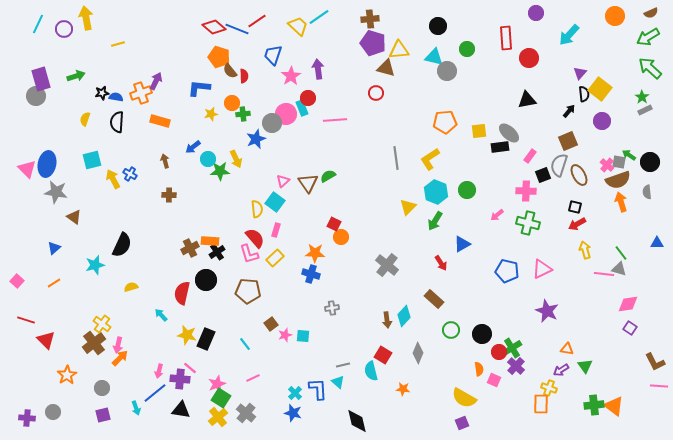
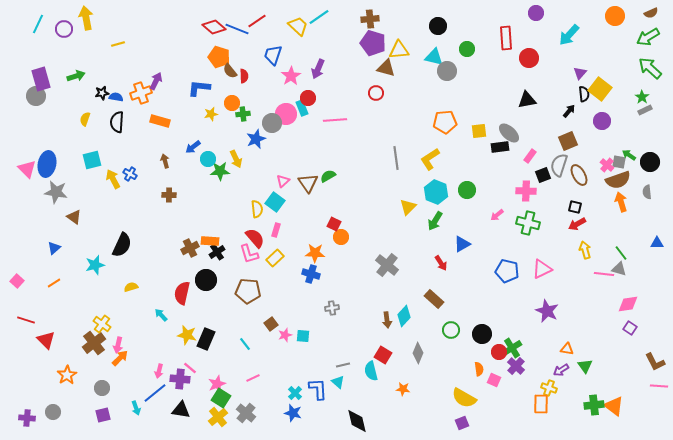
purple arrow at (318, 69): rotated 150 degrees counterclockwise
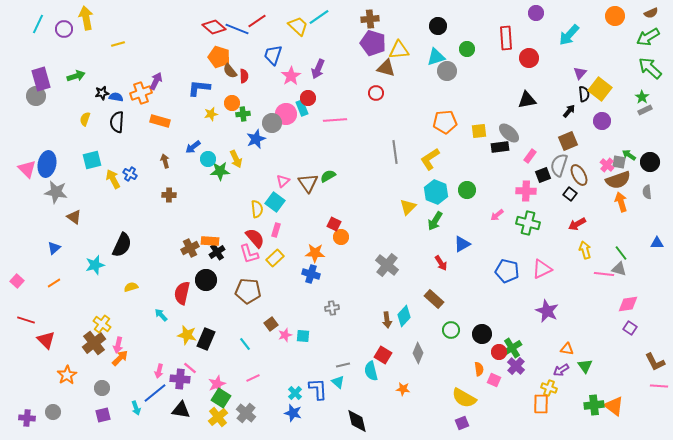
cyan triangle at (434, 57): moved 2 px right; rotated 30 degrees counterclockwise
gray line at (396, 158): moved 1 px left, 6 px up
black square at (575, 207): moved 5 px left, 13 px up; rotated 24 degrees clockwise
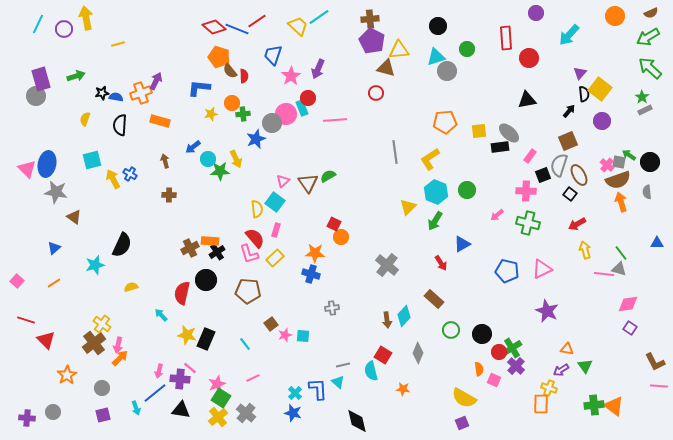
purple pentagon at (373, 43): moved 1 px left, 2 px up; rotated 10 degrees clockwise
black semicircle at (117, 122): moved 3 px right, 3 px down
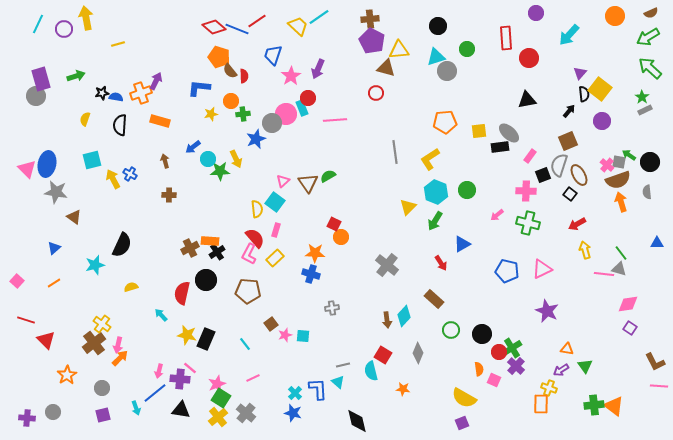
orange circle at (232, 103): moved 1 px left, 2 px up
pink L-shape at (249, 254): rotated 45 degrees clockwise
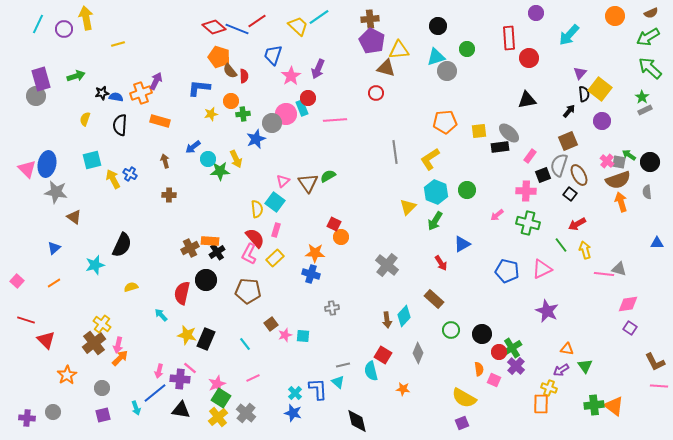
red rectangle at (506, 38): moved 3 px right
pink cross at (607, 165): moved 4 px up
green line at (621, 253): moved 60 px left, 8 px up
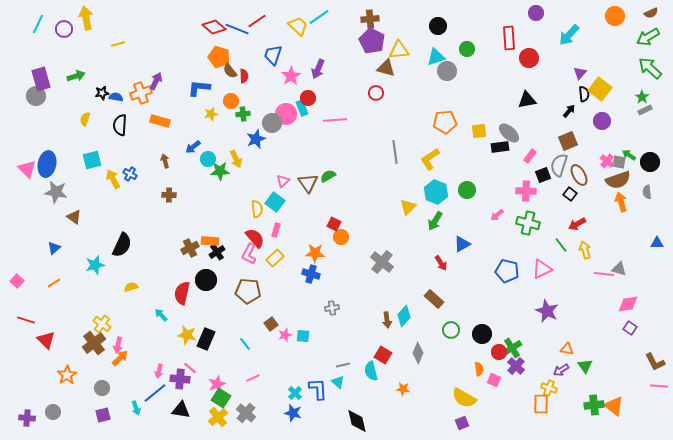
gray cross at (387, 265): moved 5 px left, 3 px up
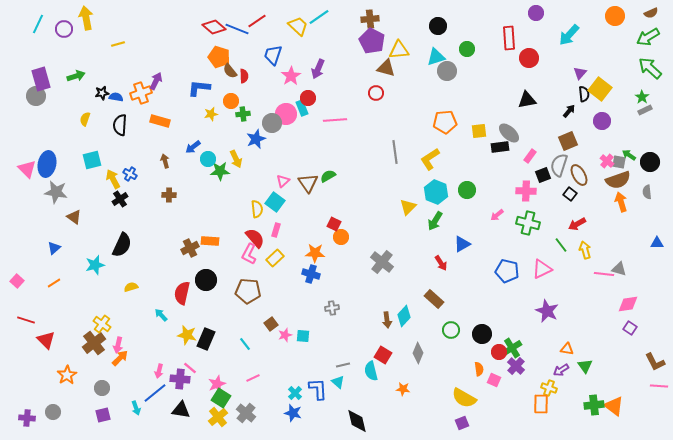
black cross at (217, 252): moved 97 px left, 53 px up
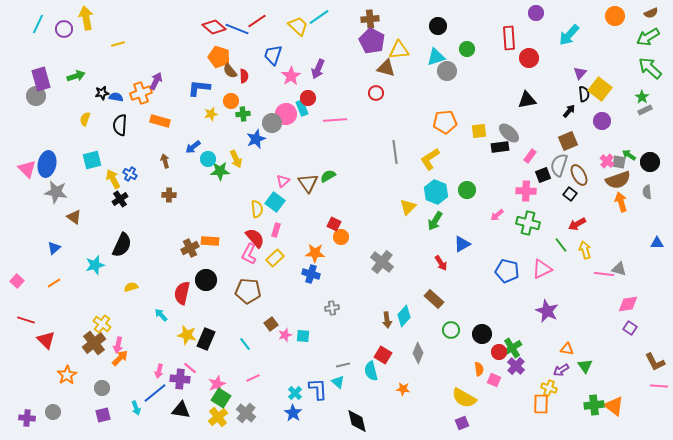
blue star at (293, 413): rotated 18 degrees clockwise
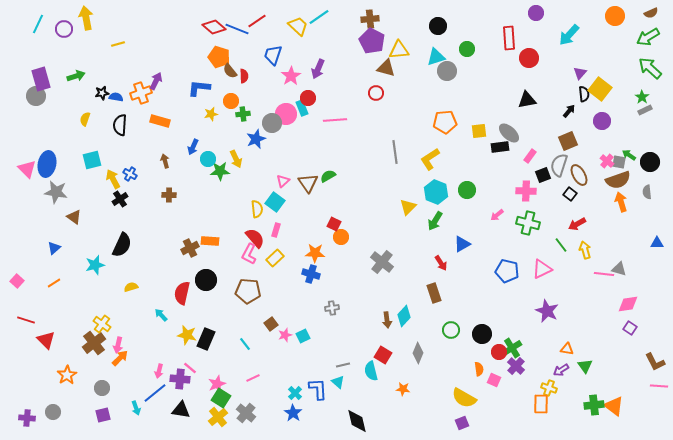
blue arrow at (193, 147): rotated 28 degrees counterclockwise
brown rectangle at (434, 299): moved 6 px up; rotated 30 degrees clockwise
cyan square at (303, 336): rotated 32 degrees counterclockwise
